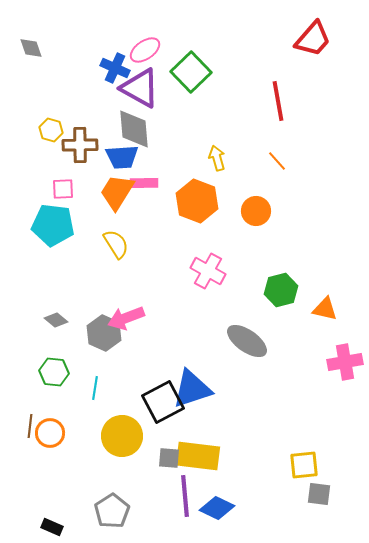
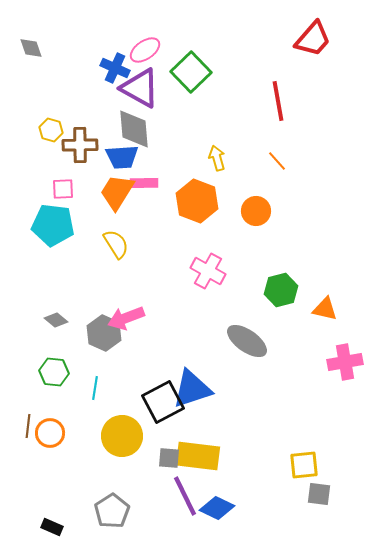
brown line at (30, 426): moved 2 px left
purple line at (185, 496): rotated 21 degrees counterclockwise
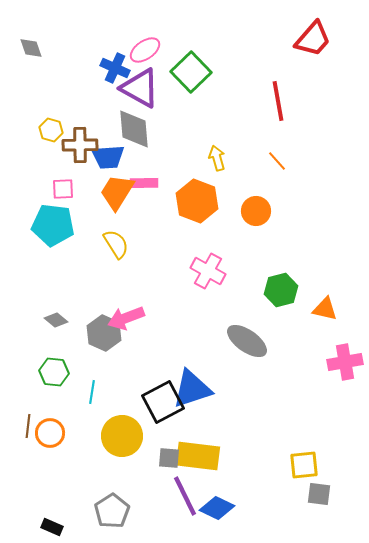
blue trapezoid at (122, 157): moved 14 px left
cyan line at (95, 388): moved 3 px left, 4 px down
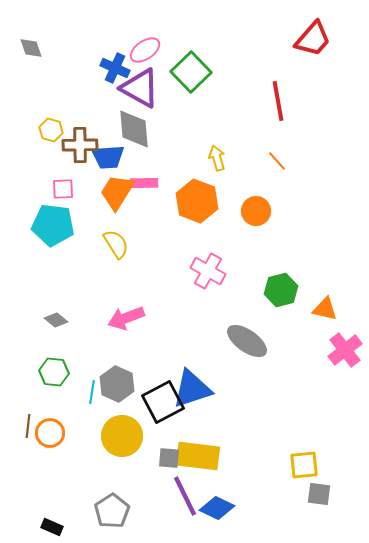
gray hexagon at (104, 333): moved 13 px right, 51 px down
pink cross at (345, 362): moved 12 px up; rotated 28 degrees counterclockwise
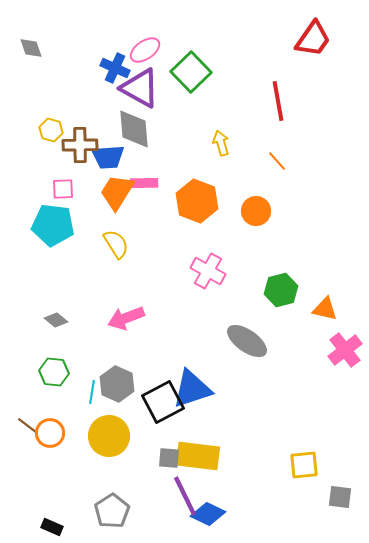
red trapezoid at (313, 39): rotated 6 degrees counterclockwise
yellow arrow at (217, 158): moved 4 px right, 15 px up
brown line at (28, 426): rotated 60 degrees counterclockwise
yellow circle at (122, 436): moved 13 px left
gray square at (319, 494): moved 21 px right, 3 px down
blue diamond at (217, 508): moved 9 px left, 6 px down
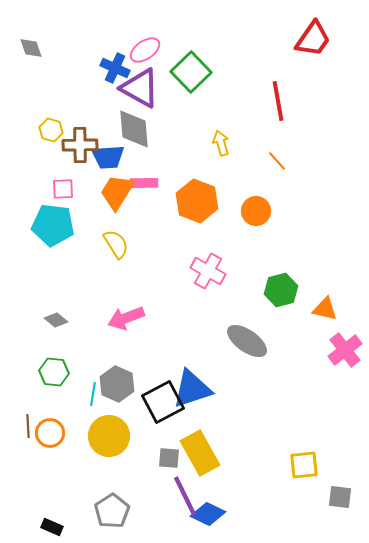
cyan line at (92, 392): moved 1 px right, 2 px down
brown line at (28, 426): rotated 50 degrees clockwise
yellow rectangle at (198, 456): moved 2 px right, 3 px up; rotated 54 degrees clockwise
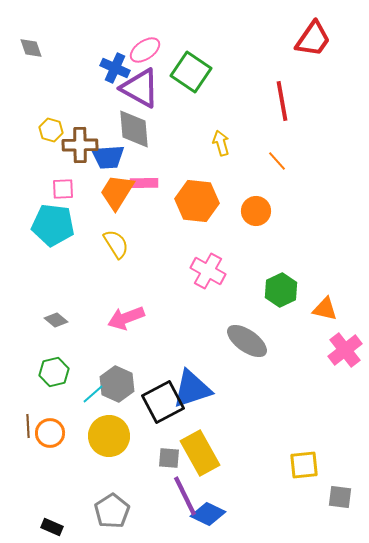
green square at (191, 72): rotated 12 degrees counterclockwise
red line at (278, 101): moved 4 px right
orange hexagon at (197, 201): rotated 15 degrees counterclockwise
green hexagon at (281, 290): rotated 12 degrees counterclockwise
green hexagon at (54, 372): rotated 20 degrees counterclockwise
cyan line at (93, 394): rotated 40 degrees clockwise
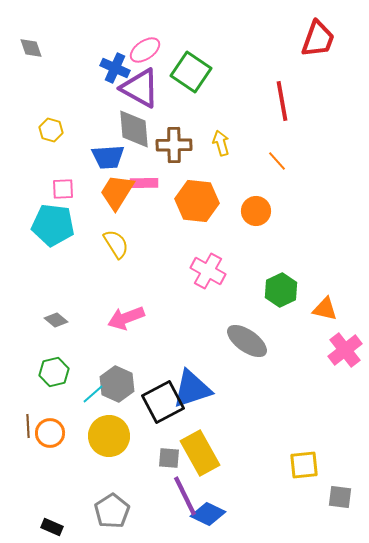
red trapezoid at (313, 39): moved 5 px right; rotated 15 degrees counterclockwise
brown cross at (80, 145): moved 94 px right
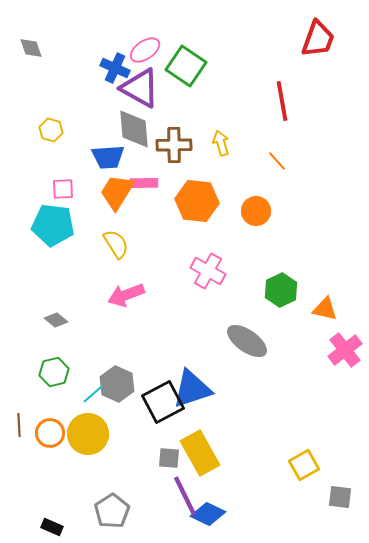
green square at (191, 72): moved 5 px left, 6 px up
pink arrow at (126, 318): moved 23 px up
brown line at (28, 426): moved 9 px left, 1 px up
yellow circle at (109, 436): moved 21 px left, 2 px up
yellow square at (304, 465): rotated 24 degrees counterclockwise
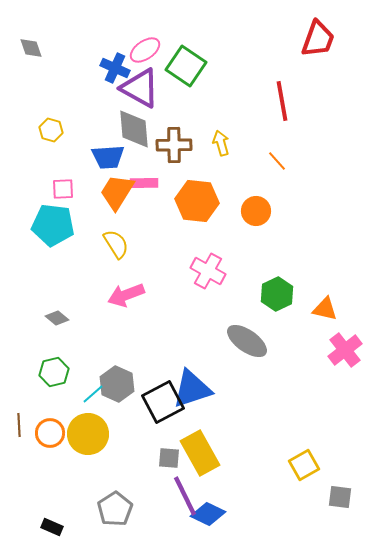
green hexagon at (281, 290): moved 4 px left, 4 px down
gray diamond at (56, 320): moved 1 px right, 2 px up
gray pentagon at (112, 511): moved 3 px right, 2 px up
